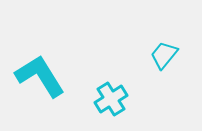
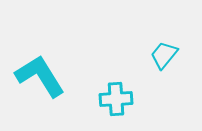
cyan cross: moved 5 px right; rotated 28 degrees clockwise
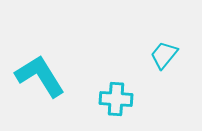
cyan cross: rotated 8 degrees clockwise
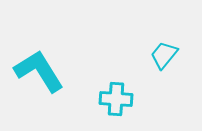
cyan L-shape: moved 1 px left, 5 px up
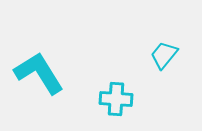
cyan L-shape: moved 2 px down
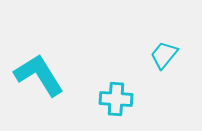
cyan L-shape: moved 2 px down
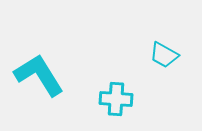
cyan trapezoid: rotated 100 degrees counterclockwise
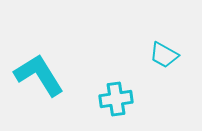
cyan cross: rotated 12 degrees counterclockwise
